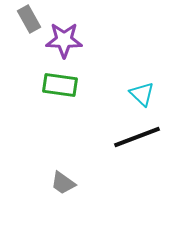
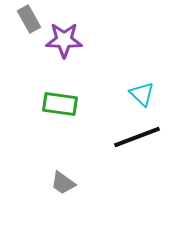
green rectangle: moved 19 px down
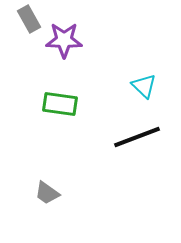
cyan triangle: moved 2 px right, 8 px up
gray trapezoid: moved 16 px left, 10 px down
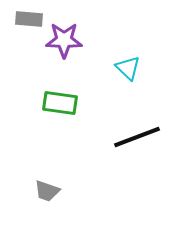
gray rectangle: rotated 56 degrees counterclockwise
cyan triangle: moved 16 px left, 18 px up
green rectangle: moved 1 px up
gray trapezoid: moved 2 px up; rotated 16 degrees counterclockwise
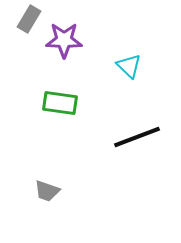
gray rectangle: rotated 64 degrees counterclockwise
cyan triangle: moved 1 px right, 2 px up
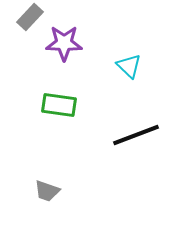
gray rectangle: moved 1 px right, 2 px up; rotated 12 degrees clockwise
purple star: moved 3 px down
green rectangle: moved 1 px left, 2 px down
black line: moved 1 px left, 2 px up
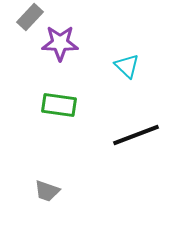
purple star: moved 4 px left
cyan triangle: moved 2 px left
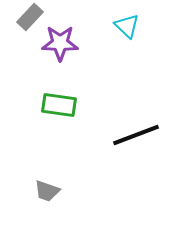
cyan triangle: moved 40 px up
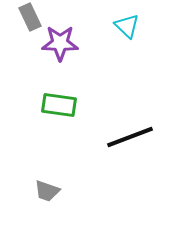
gray rectangle: rotated 68 degrees counterclockwise
black line: moved 6 px left, 2 px down
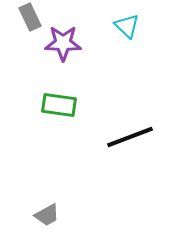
purple star: moved 3 px right
gray trapezoid: moved 24 px down; rotated 48 degrees counterclockwise
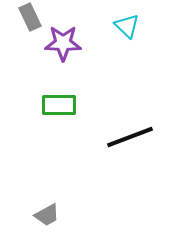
green rectangle: rotated 8 degrees counterclockwise
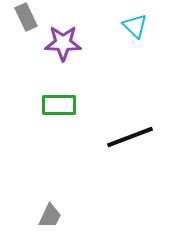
gray rectangle: moved 4 px left
cyan triangle: moved 8 px right
gray trapezoid: moved 3 px right, 1 px down; rotated 36 degrees counterclockwise
